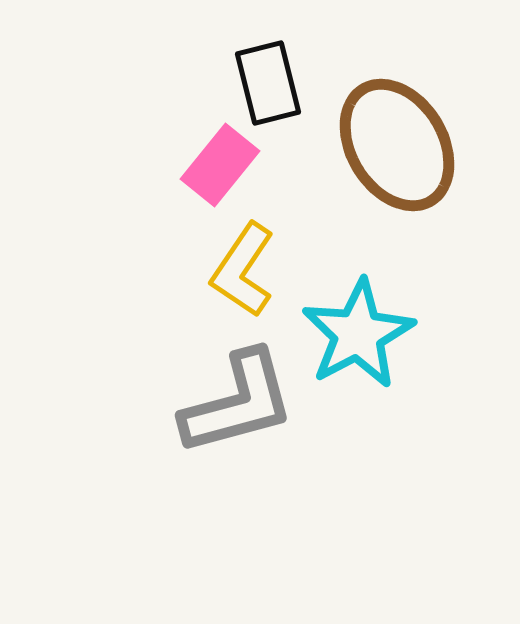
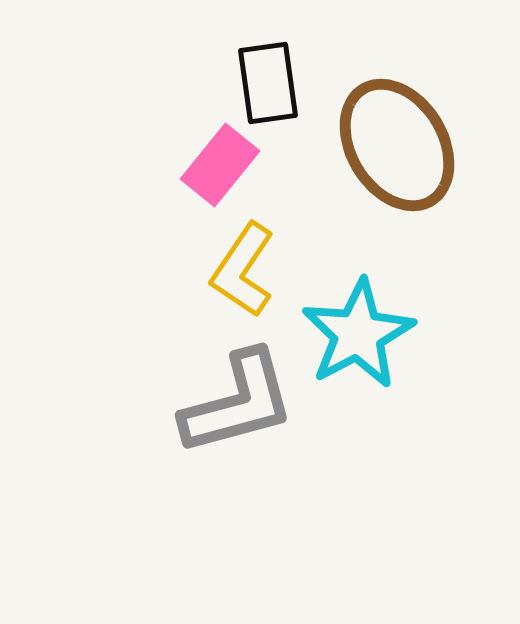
black rectangle: rotated 6 degrees clockwise
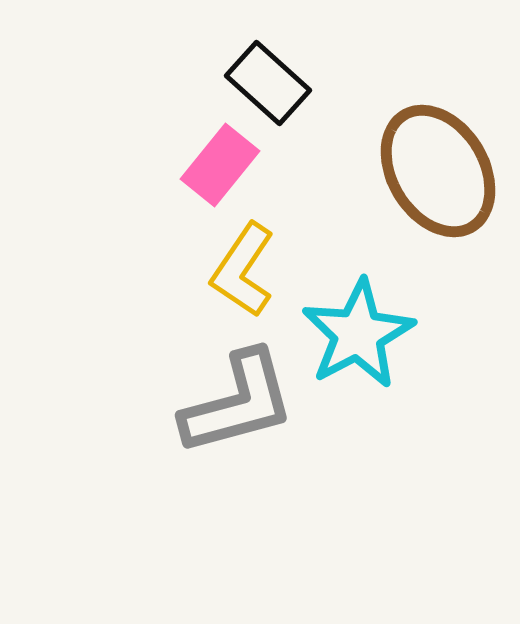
black rectangle: rotated 40 degrees counterclockwise
brown ellipse: moved 41 px right, 26 px down
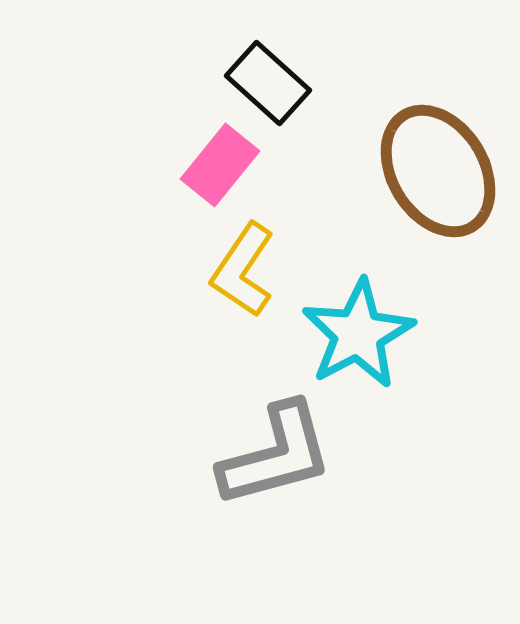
gray L-shape: moved 38 px right, 52 px down
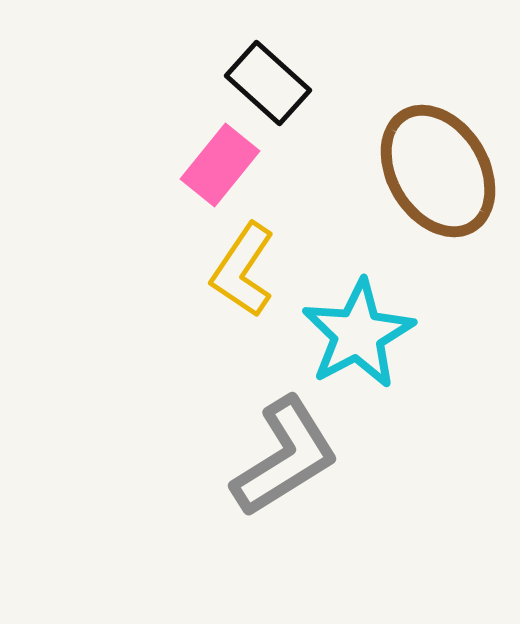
gray L-shape: moved 9 px right, 2 px down; rotated 17 degrees counterclockwise
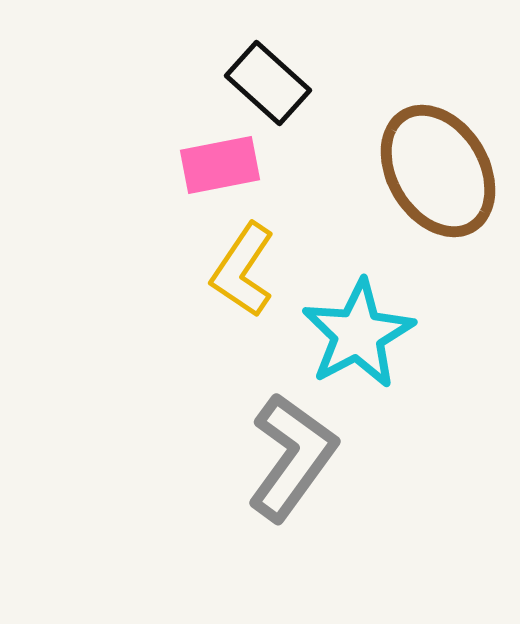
pink rectangle: rotated 40 degrees clockwise
gray L-shape: moved 7 px right; rotated 22 degrees counterclockwise
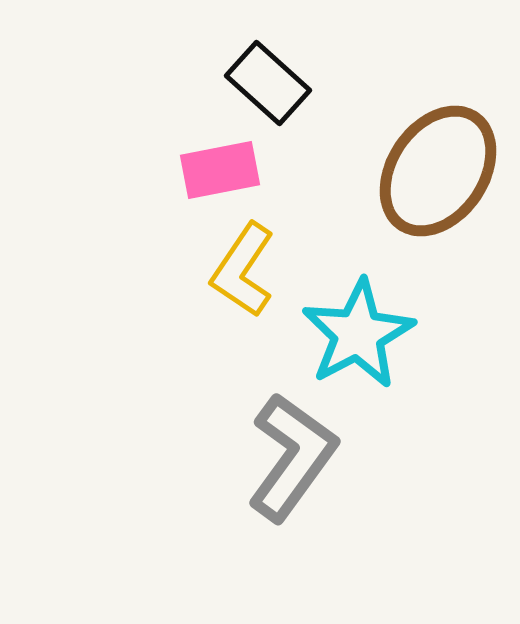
pink rectangle: moved 5 px down
brown ellipse: rotated 65 degrees clockwise
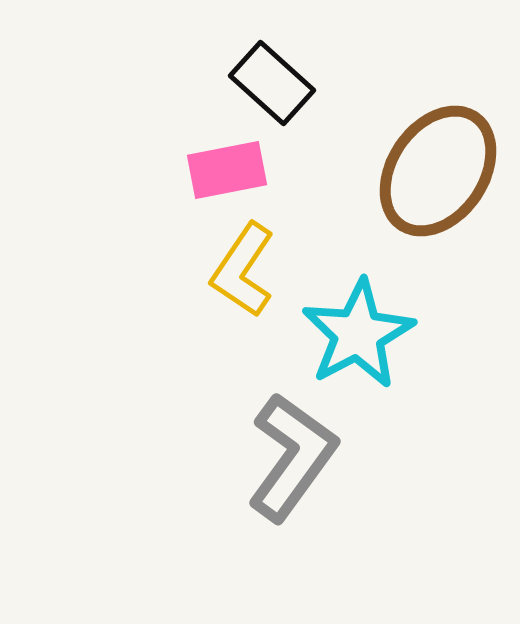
black rectangle: moved 4 px right
pink rectangle: moved 7 px right
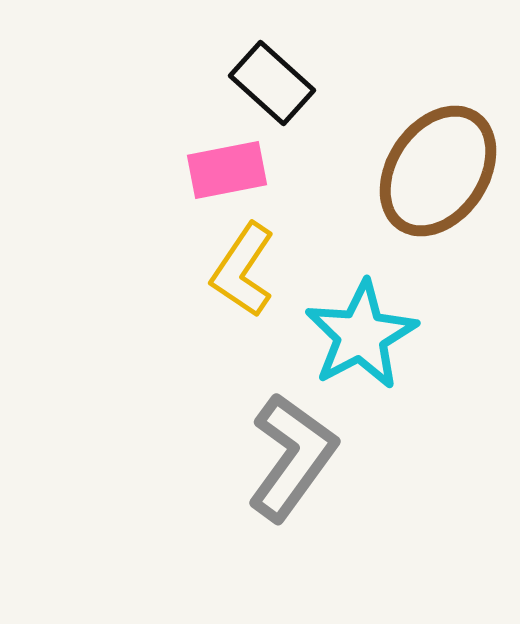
cyan star: moved 3 px right, 1 px down
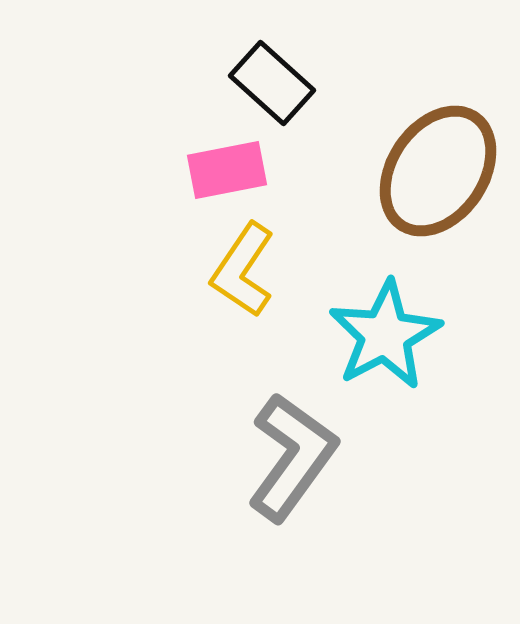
cyan star: moved 24 px right
